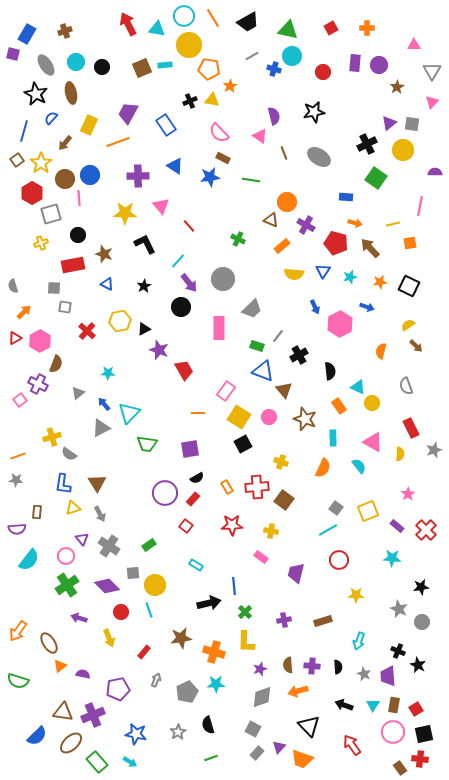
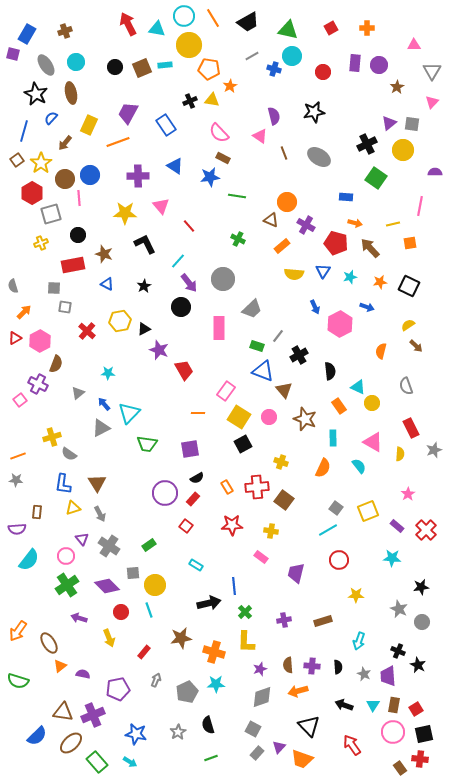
black circle at (102, 67): moved 13 px right
green line at (251, 180): moved 14 px left, 16 px down
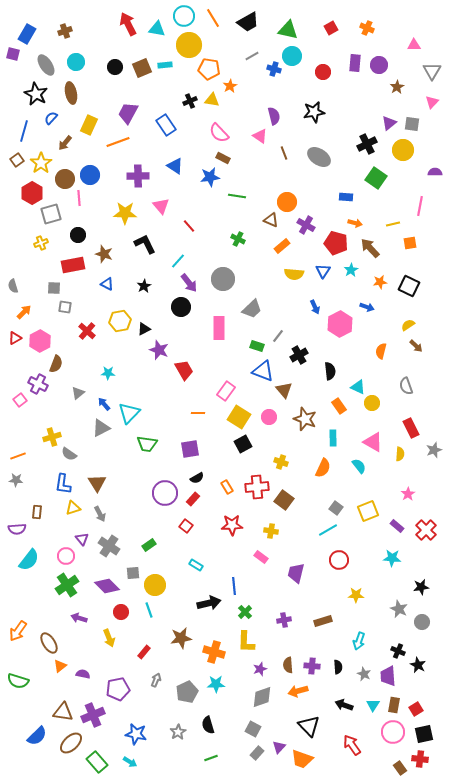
orange cross at (367, 28): rotated 24 degrees clockwise
cyan star at (350, 277): moved 1 px right, 7 px up; rotated 16 degrees counterclockwise
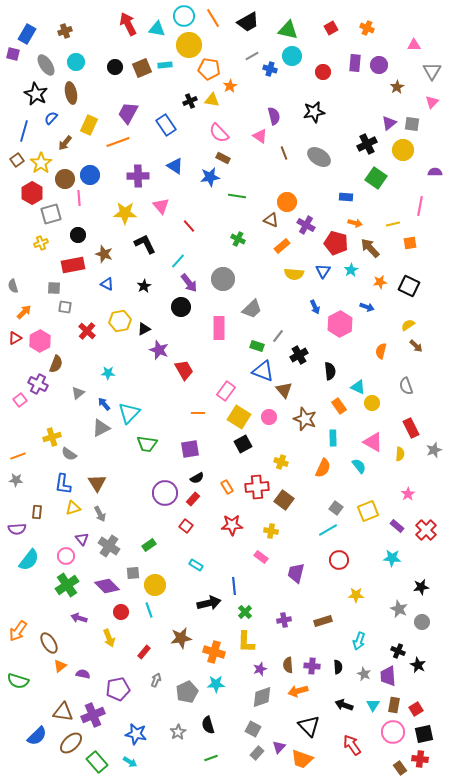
blue cross at (274, 69): moved 4 px left
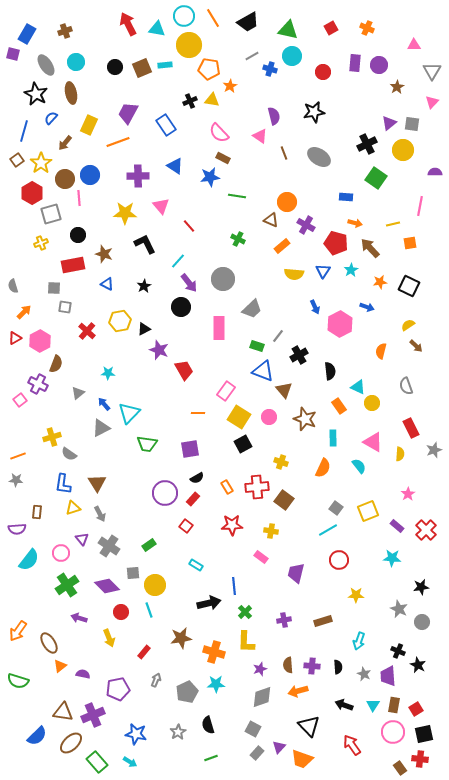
pink circle at (66, 556): moved 5 px left, 3 px up
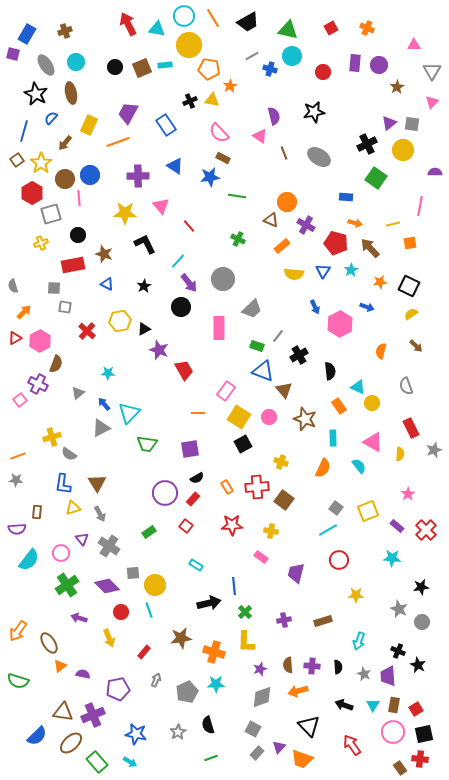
yellow semicircle at (408, 325): moved 3 px right, 11 px up
green rectangle at (149, 545): moved 13 px up
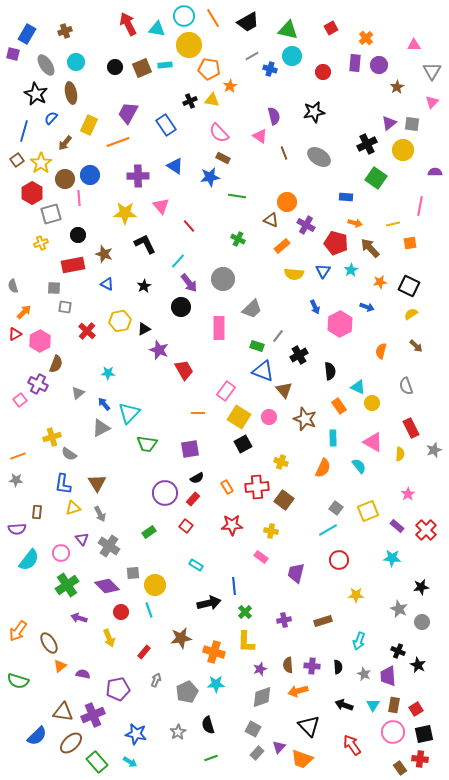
orange cross at (367, 28): moved 1 px left, 10 px down; rotated 24 degrees clockwise
red triangle at (15, 338): moved 4 px up
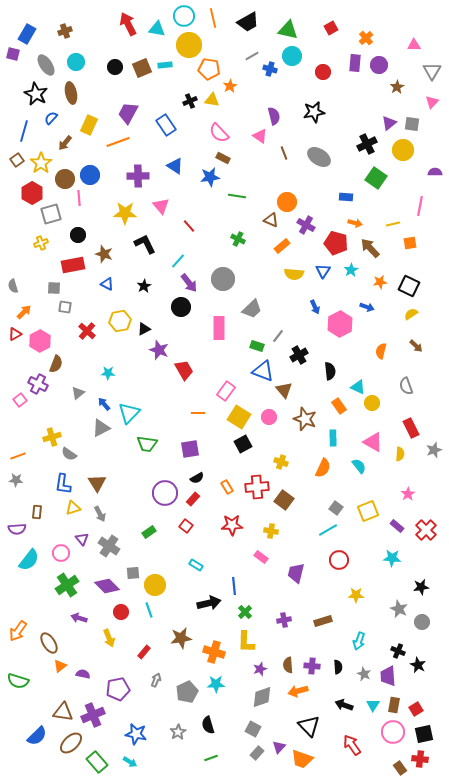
orange line at (213, 18): rotated 18 degrees clockwise
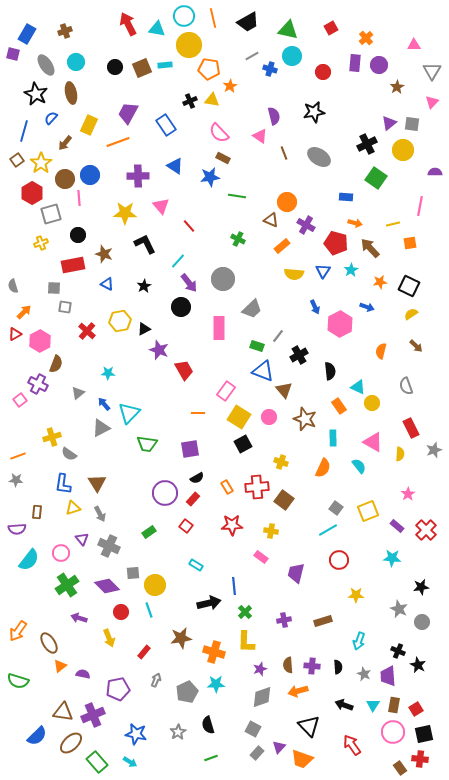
gray cross at (109, 546): rotated 10 degrees counterclockwise
